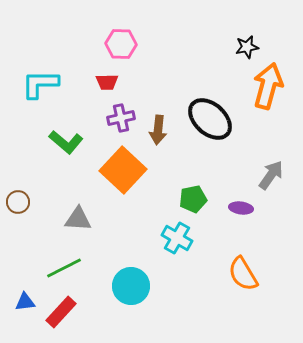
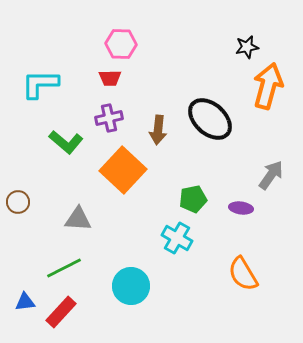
red trapezoid: moved 3 px right, 4 px up
purple cross: moved 12 px left
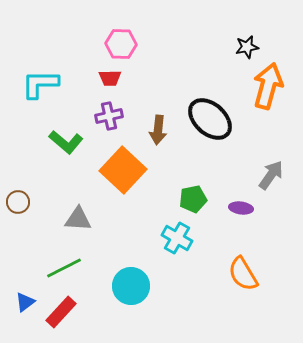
purple cross: moved 2 px up
blue triangle: rotated 30 degrees counterclockwise
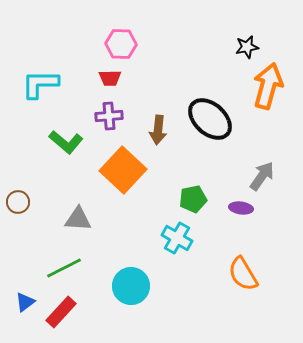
purple cross: rotated 8 degrees clockwise
gray arrow: moved 9 px left, 1 px down
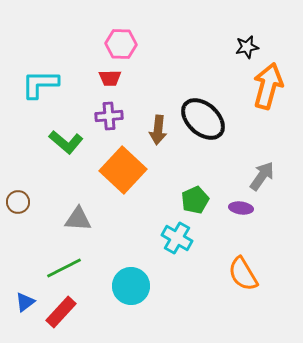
black ellipse: moved 7 px left
green pentagon: moved 2 px right, 1 px down; rotated 12 degrees counterclockwise
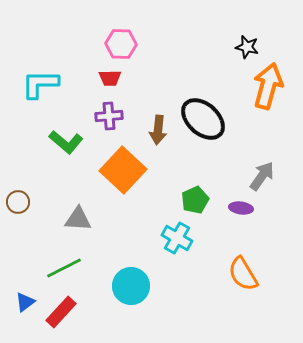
black star: rotated 25 degrees clockwise
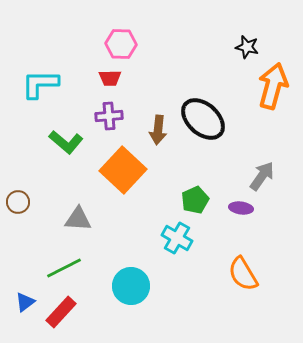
orange arrow: moved 5 px right
